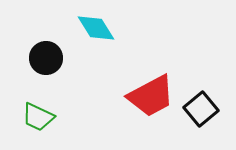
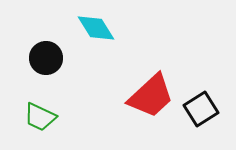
red trapezoid: rotated 15 degrees counterclockwise
black square: rotated 8 degrees clockwise
green trapezoid: moved 2 px right
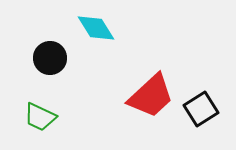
black circle: moved 4 px right
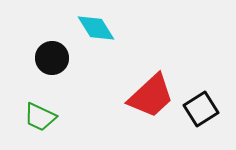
black circle: moved 2 px right
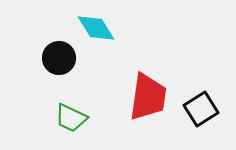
black circle: moved 7 px right
red trapezoid: moved 3 px left, 1 px down; rotated 39 degrees counterclockwise
green trapezoid: moved 31 px right, 1 px down
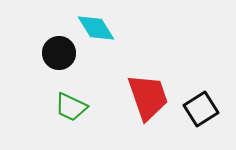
black circle: moved 5 px up
red trapezoid: rotated 27 degrees counterclockwise
green trapezoid: moved 11 px up
